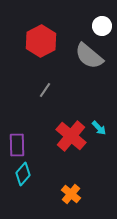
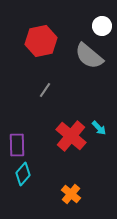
red hexagon: rotated 16 degrees clockwise
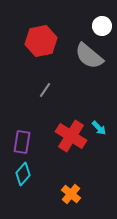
red cross: rotated 8 degrees counterclockwise
purple rectangle: moved 5 px right, 3 px up; rotated 10 degrees clockwise
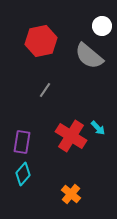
cyan arrow: moved 1 px left
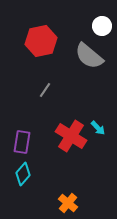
orange cross: moved 3 px left, 9 px down
